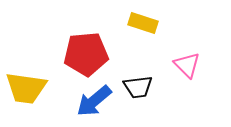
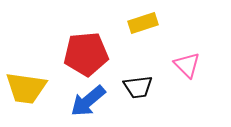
yellow rectangle: rotated 36 degrees counterclockwise
blue arrow: moved 6 px left
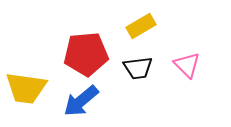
yellow rectangle: moved 2 px left, 3 px down; rotated 12 degrees counterclockwise
black trapezoid: moved 19 px up
blue arrow: moved 7 px left
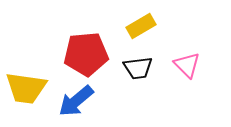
blue arrow: moved 5 px left
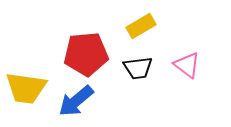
pink triangle: rotated 8 degrees counterclockwise
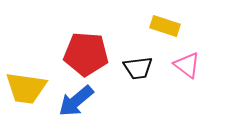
yellow rectangle: moved 24 px right; rotated 48 degrees clockwise
red pentagon: rotated 9 degrees clockwise
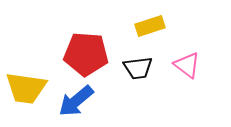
yellow rectangle: moved 15 px left; rotated 36 degrees counterclockwise
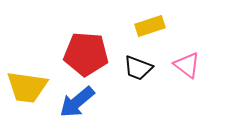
black trapezoid: rotated 28 degrees clockwise
yellow trapezoid: moved 1 px right, 1 px up
blue arrow: moved 1 px right, 1 px down
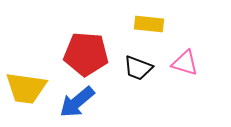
yellow rectangle: moved 1 px left, 2 px up; rotated 24 degrees clockwise
pink triangle: moved 2 px left, 2 px up; rotated 20 degrees counterclockwise
yellow trapezoid: moved 1 px left, 1 px down
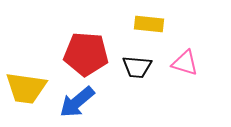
black trapezoid: moved 1 px left, 1 px up; rotated 16 degrees counterclockwise
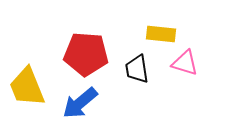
yellow rectangle: moved 12 px right, 10 px down
black trapezoid: moved 2 px down; rotated 76 degrees clockwise
yellow trapezoid: moved 1 px right, 1 px up; rotated 60 degrees clockwise
blue arrow: moved 3 px right, 1 px down
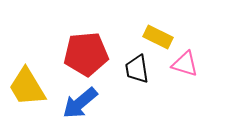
yellow rectangle: moved 3 px left, 3 px down; rotated 20 degrees clockwise
red pentagon: rotated 9 degrees counterclockwise
pink triangle: moved 1 px down
yellow trapezoid: rotated 9 degrees counterclockwise
